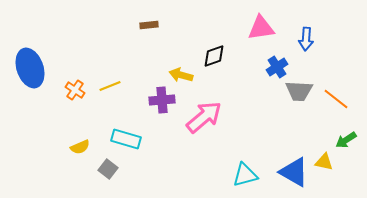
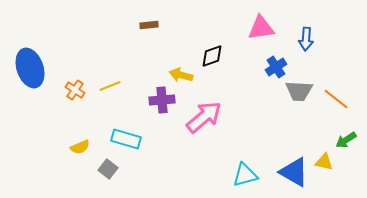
black diamond: moved 2 px left
blue cross: moved 1 px left
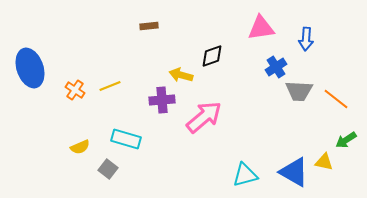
brown rectangle: moved 1 px down
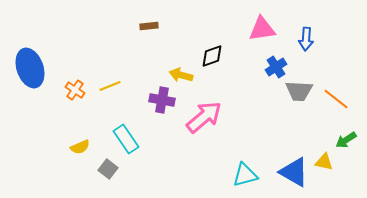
pink triangle: moved 1 px right, 1 px down
purple cross: rotated 15 degrees clockwise
cyan rectangle: rotated 40 degrees clockwise
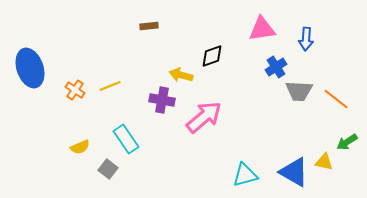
green arrow: moved 1 px right, 2 px down
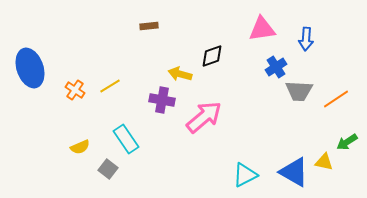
yellow arrow: moved 1 px left, 1 px up
yellow line: rotated 10 degrees counterclockwise
orange line: rotated 72 degrees counterclockwise
cyan triangle: rotated 12 degrees counterclockwise
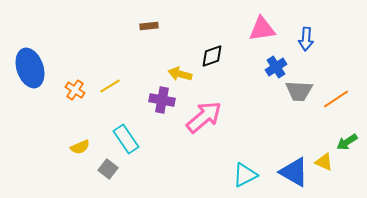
yellow triangle: rotated 12 degrees clockwise
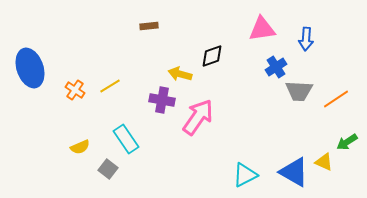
pink arrow: moved 6 px left; rotated 15 degrees counterclockwise
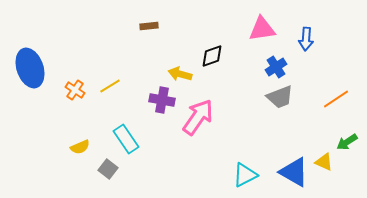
gray trapezoid: moved 19 px left, 6 px down; rotated 24 degrees counterclockwise
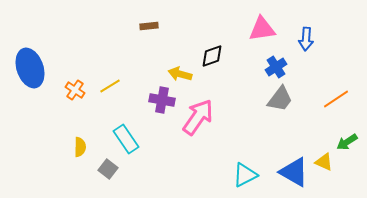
gray trapezoid: moved 2 px down; rotated 32 degrees counterclockwise
yellow semicircle: rotated 66 degrees counterclockwise
